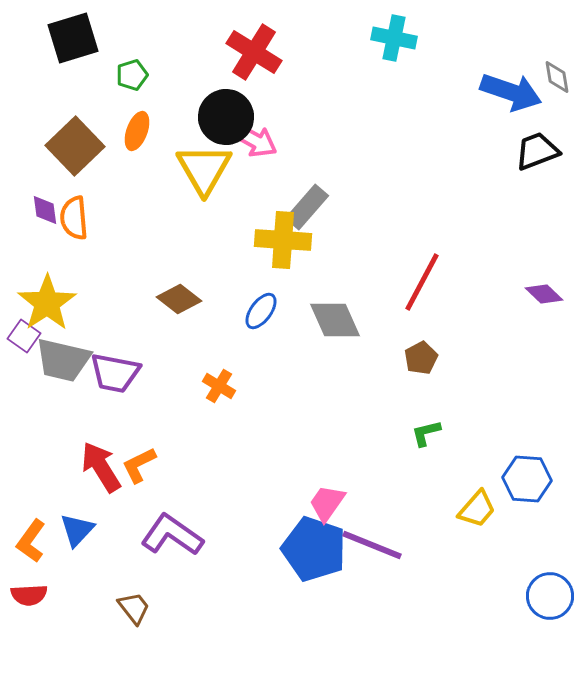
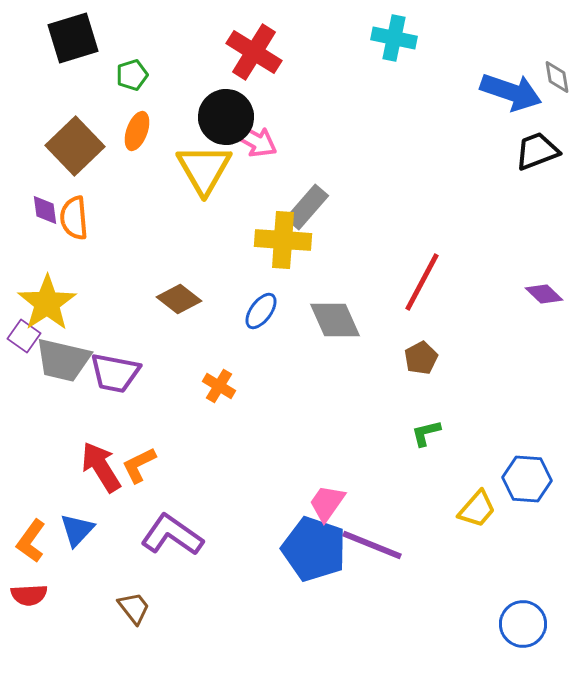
blue circle at (550, 596): moved 27 px left, 28 px down
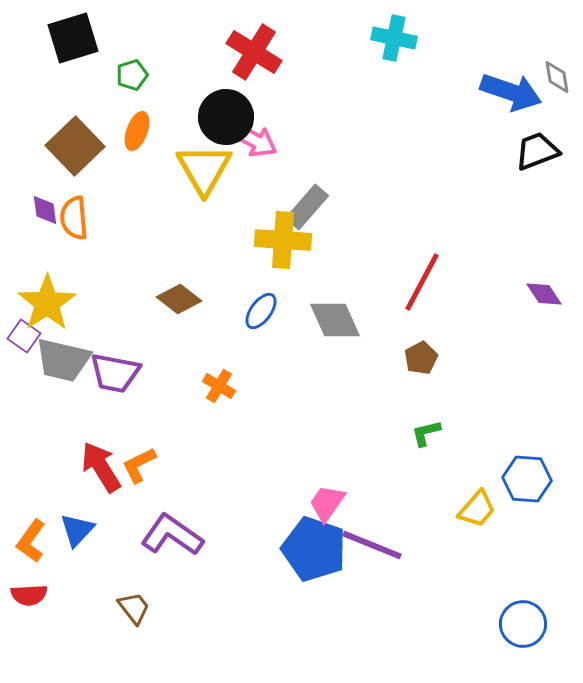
purple diamond at (544, 294): rotated 12 degrees clockwise
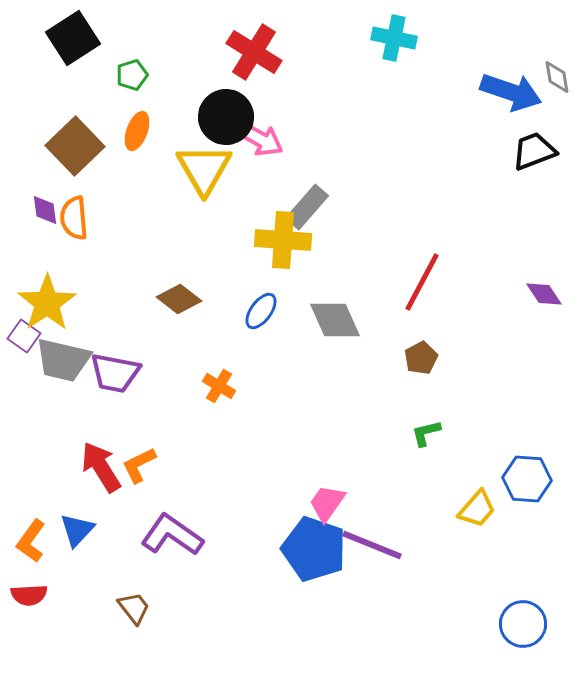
black square at (73, 38): rotated 16 degrees counterclockwise
pink arrow at (254, 140): moved 6 px right, 1 px up
black trapezoid at (537, 151): moved 3 px left
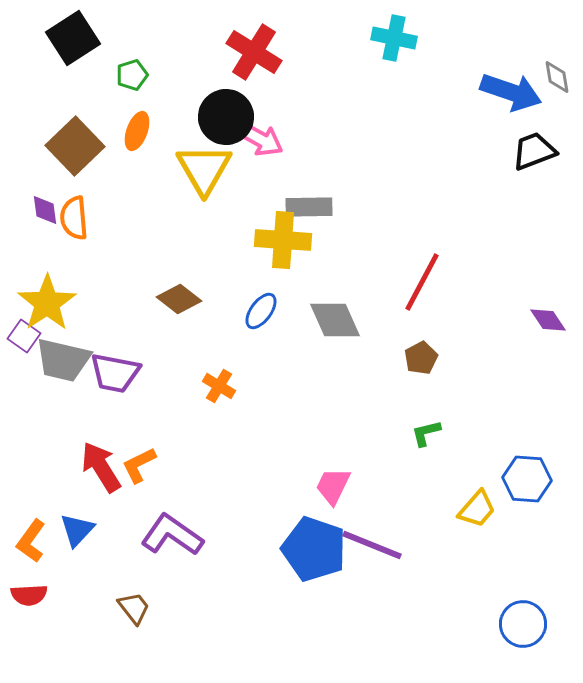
gray rectangle at (307, 207): moved 2 px right; rotated 48 degrees clockwise
purple diamond at (544, 294): moved 4 px right, 26 px down
pink trapezoid at (327, 503): moved 6 px right, 17 px up; rotated 9 degrees counterclockwise
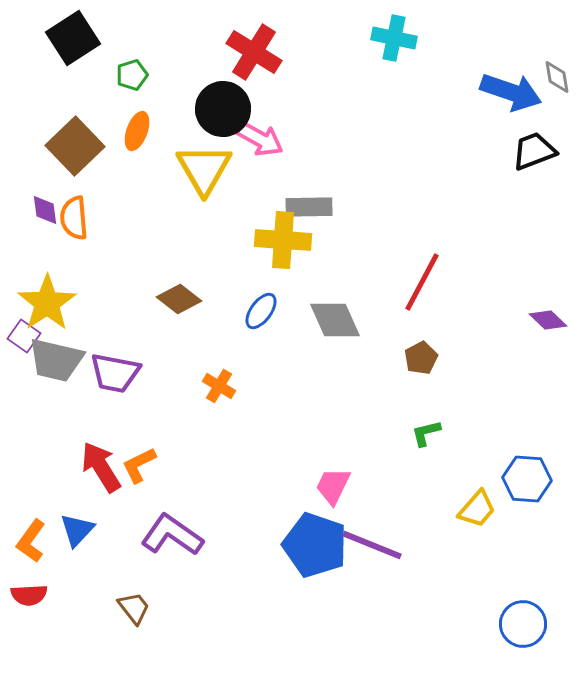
black circle at (226, 117): moved 3 px left, 8 px up
purple diamond at (548, 320): rotated 12 degrees counterclockwise
gray trapezoid at (63, 360): moved 7 px left
blue pentagon at (314, 549): moved 1 px right, 4 px up
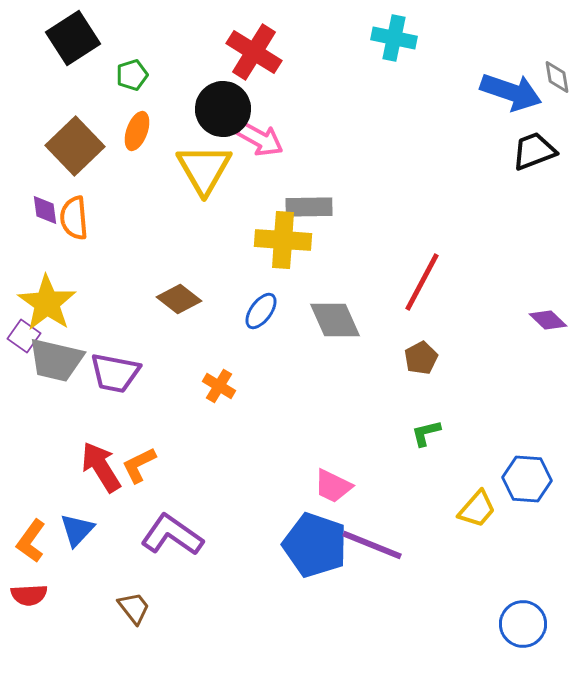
yellow star at (47, 303): rotated 4 degrees counterclockwise
pink trapezoid at (333, 486): rotated 90 degrees counterclockwise
